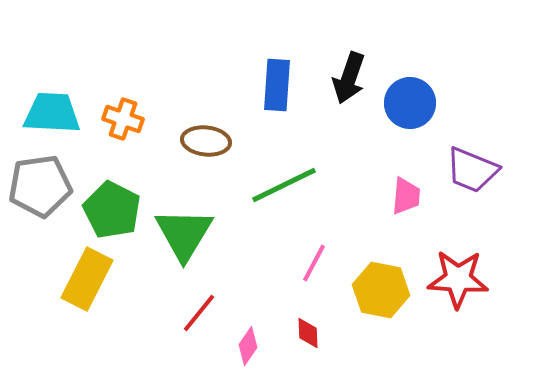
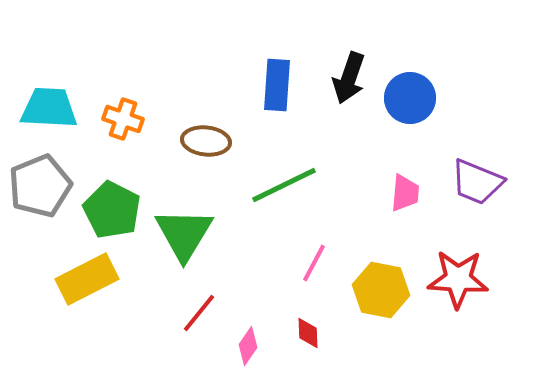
blue circle: moved 5 px up
cyan trapezoid: moved 3 px left, 5 px up
purple trapezoid: moved 5 px right, 12 px down
gray pentagon: rotated 14 degrees counterclockwise
pink trapezoid: moved 1 px left, 3 px up
yellow rectangle: rotated 36 degrees clockwise
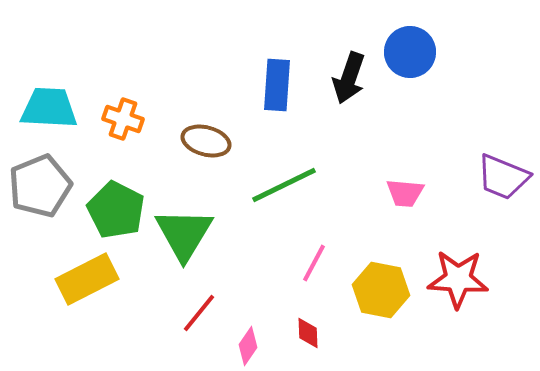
blue circle: moved 46 px up
brown ellipse: rotated 9 degrees clockwise
purple trapezoid: moved 26 px right, 5 px up
pink trapezoid: rotated 90 degrees clockwise
green pentagon: moved 4 px right
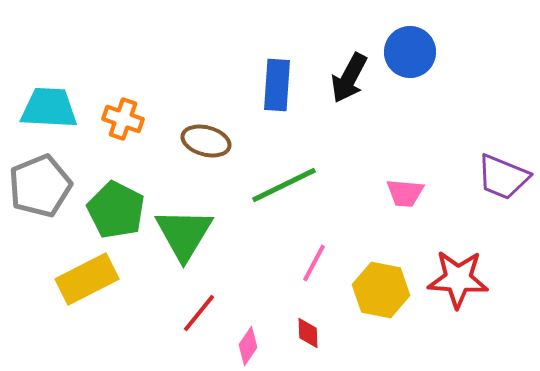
black arrow: rotated 9 degrees clockwise
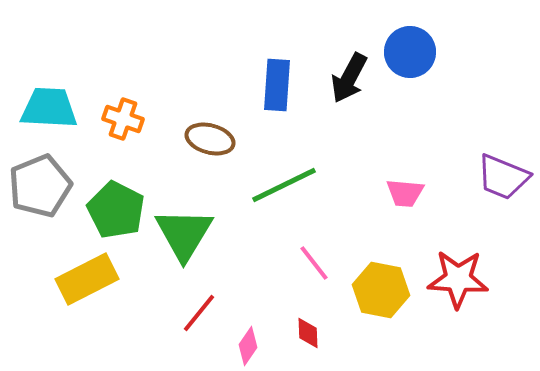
brown ellipse: moved 4 px right, 2 px up
pink line: rotated 66 degrees counterclockwise
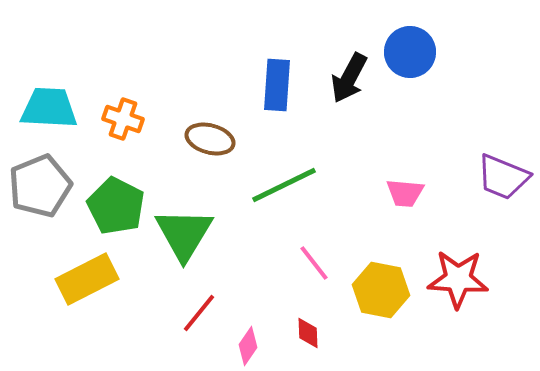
green pentagon: moved 4 px up
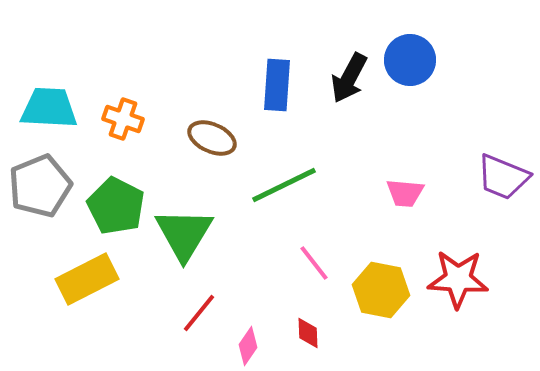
blue circle: moved 8 px down
brown ellipse: moved 2 px right, 1 px up; rotated 9 degrees clockwise
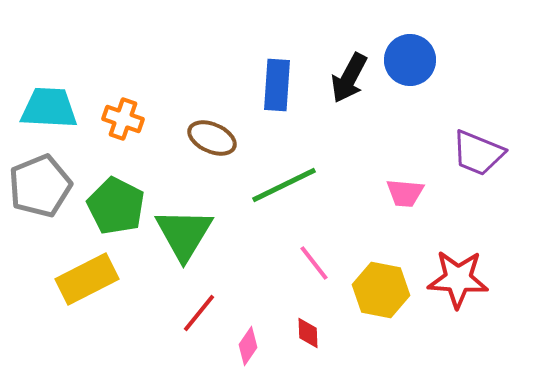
purple trapezoid: moved 25 px left, 24 px up
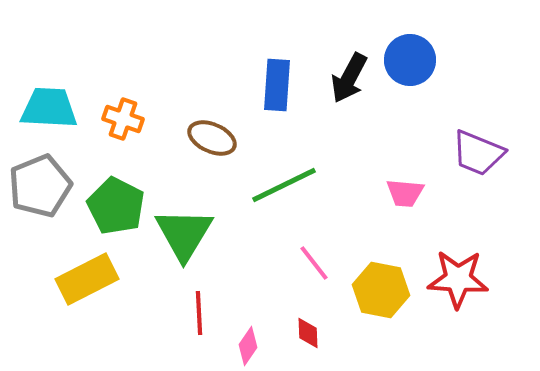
red line: rotated 42 degrees counterclockwise
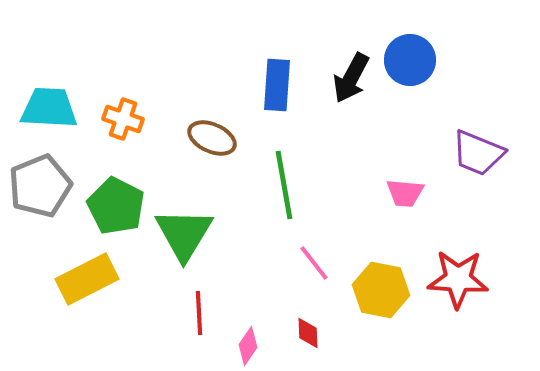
black arrow: moved 2 px right
green line: rotated 74 degrees counterclockwise
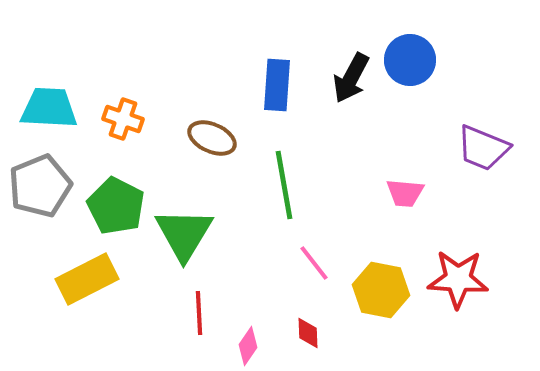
purple trapezoid: moved 5 px right, 5 px up
